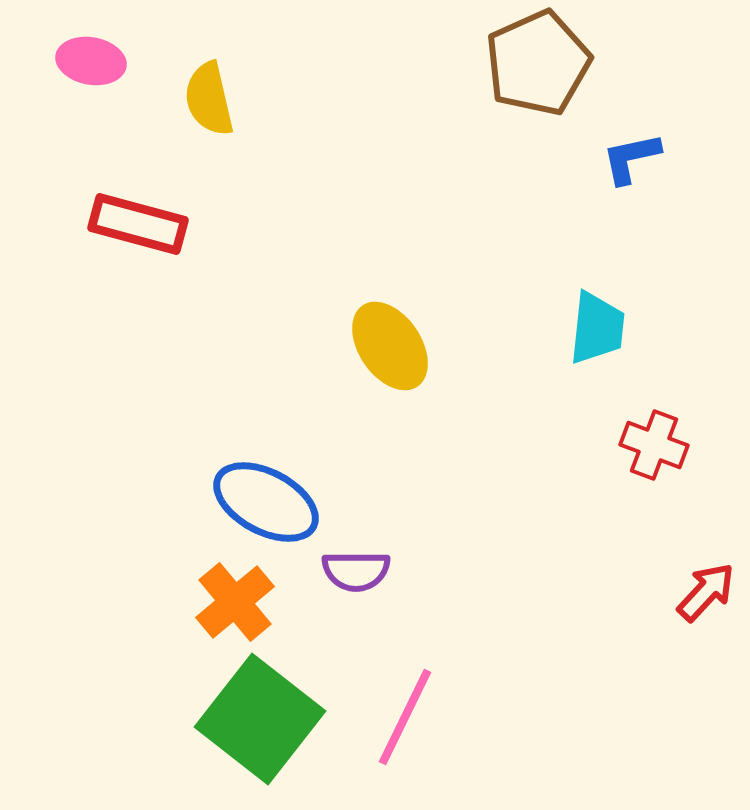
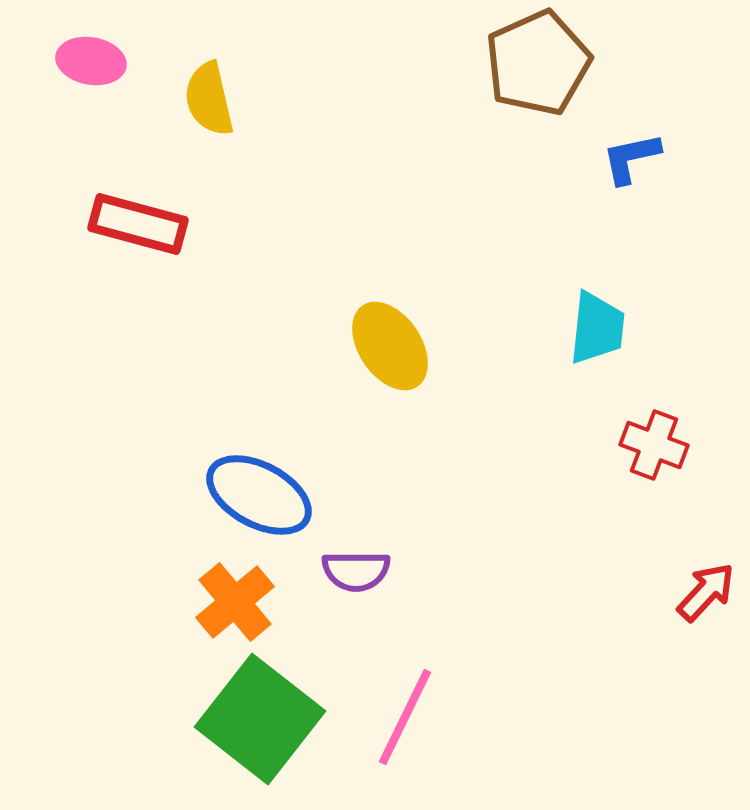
blue ellipse: moved 7 px left, 7 px up
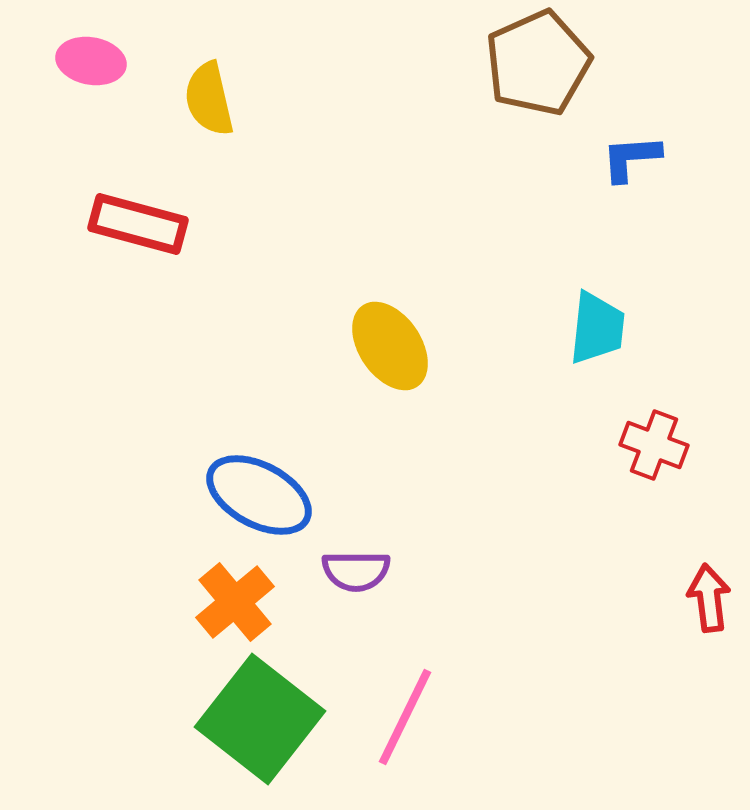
blue L-shape: rotated 8 degrees clockwise
red arrow: moved 3 px right, 6 px down; rotated 50 degrees counterclockwise
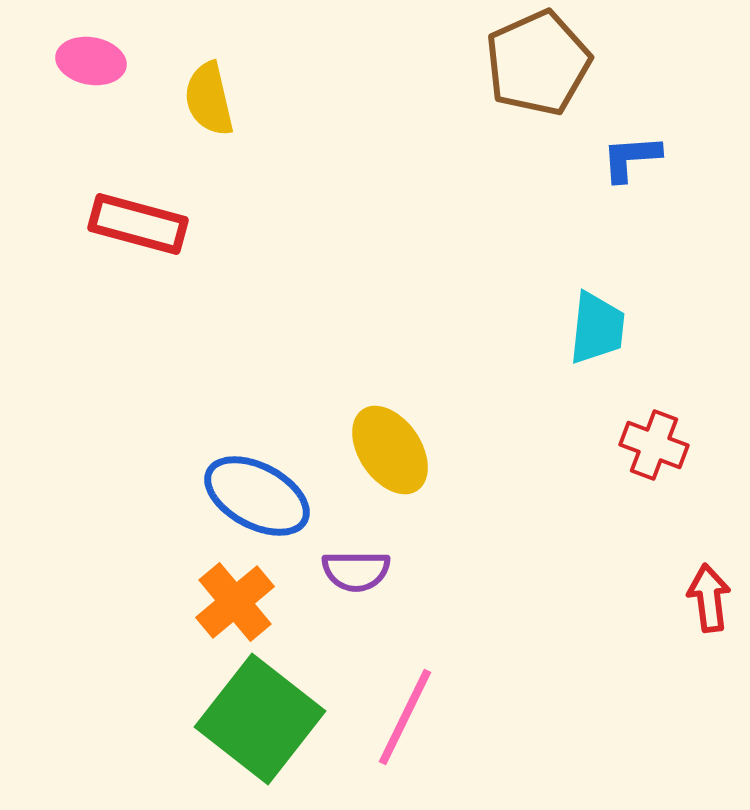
yellow ellipse: moved 104 px down
blue ellipse: moved 2 px left, 1 px down
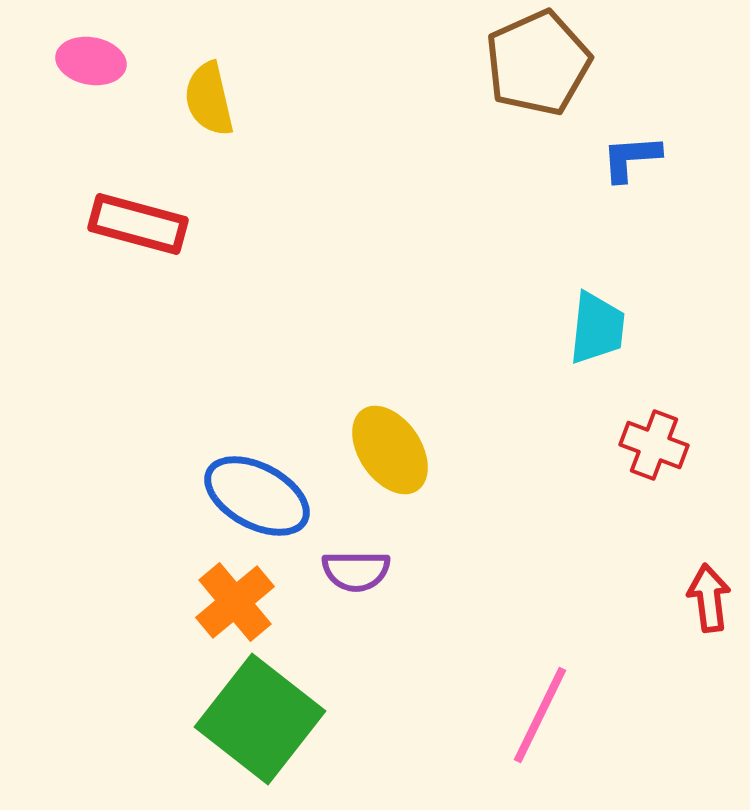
pink line: moved 135 px right, 2 px up
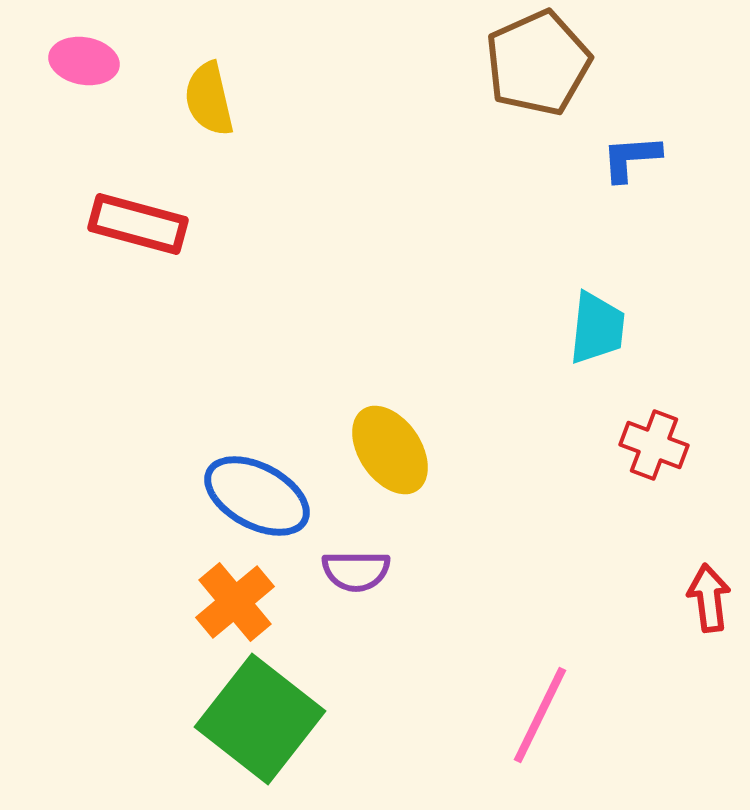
pink ellipse: moved 7 px left
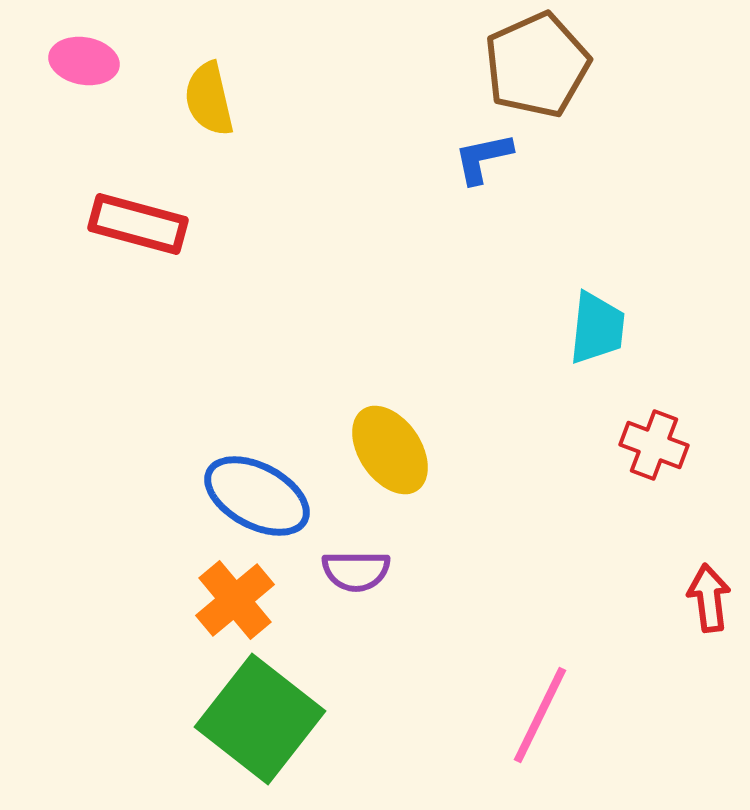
brown pentagon: moved 1 px left, 2 px down
blue L-shape: moved 148 px left; rotated 8 degrees counterclockwise
orange cross: moved 2 px up
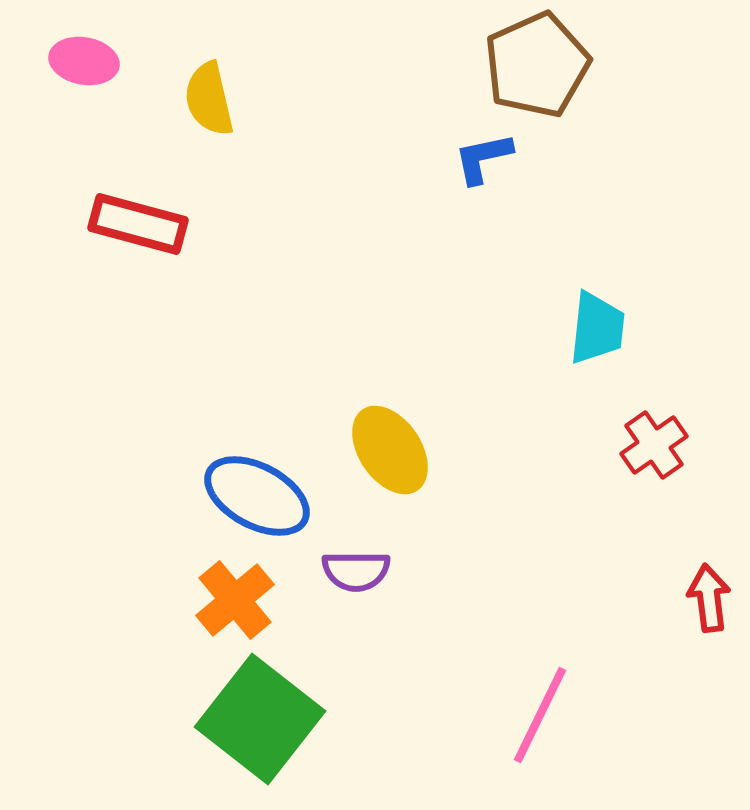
red cross: rotated 34 degrees clockwise
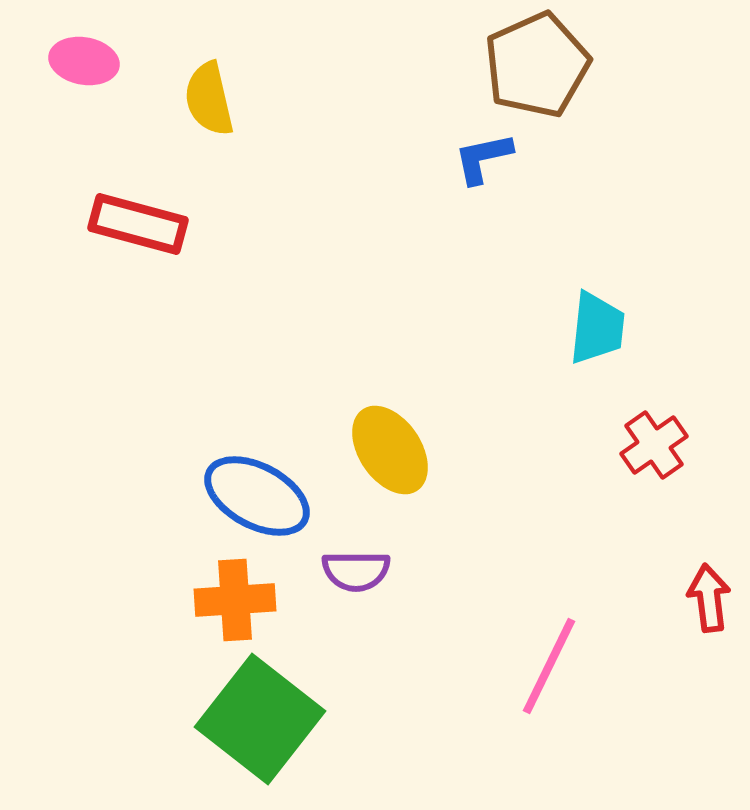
orange cross: rotated 36 degrees clockwise
pink line: moved 9 px right, 49 px up
